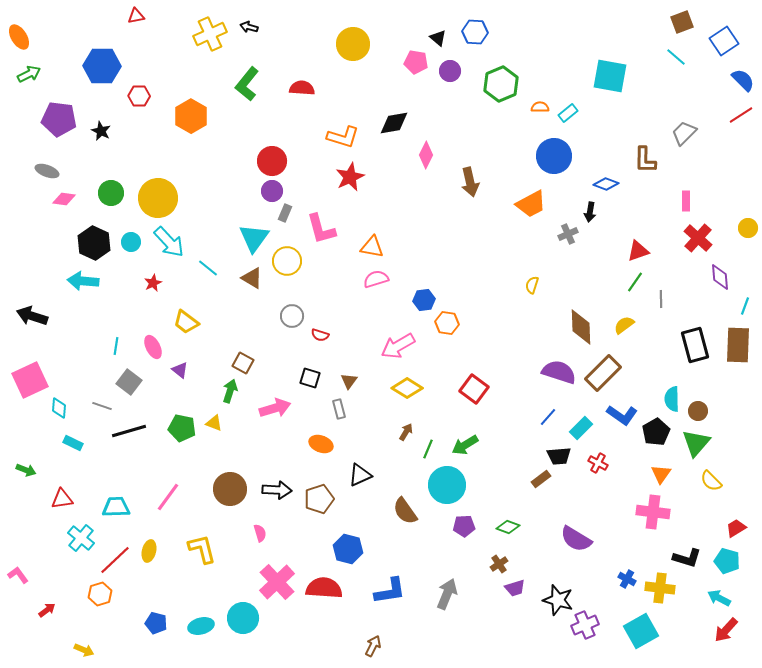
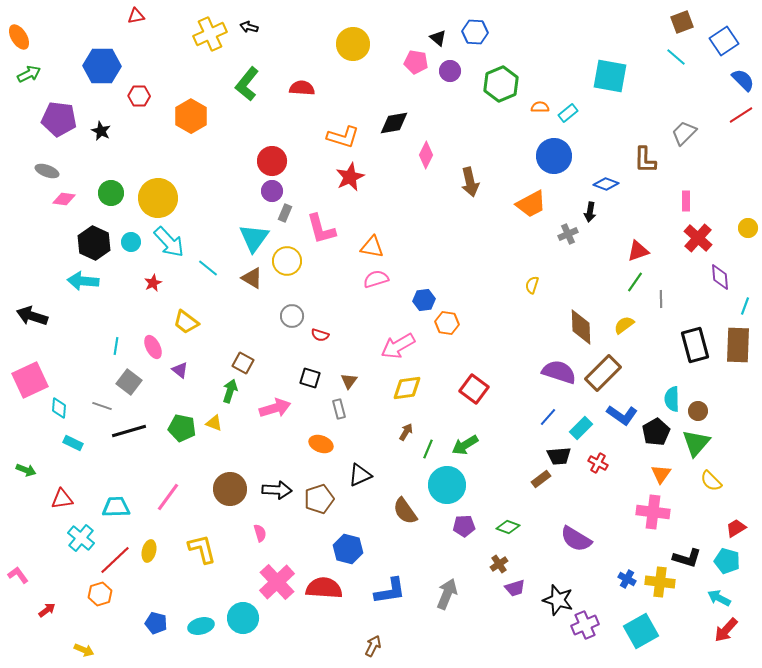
yellow diamond at (407, 388): rotated 40 degrees counterclockwise
yellow cross at (660, 588): moved 6 px up
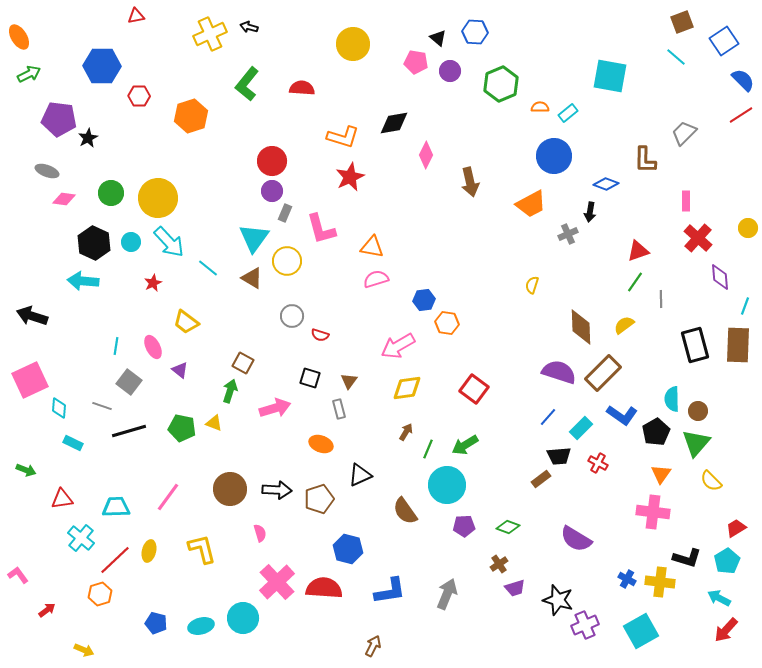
orange hexagon at (191, 116): rotated 12 degrees clockwise
black star at (101, 131): moved 13 px left, 7 px down; rotated 18 degrees clockwise
cyan pentagon at (727, 561): rotated 25 degrees clockwise
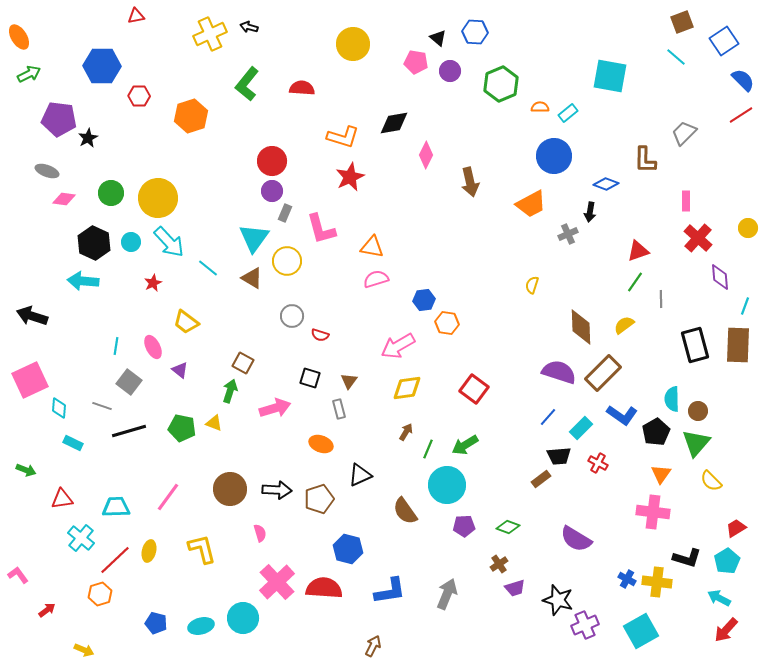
yellow cross at (660, 582): moved 3 px left
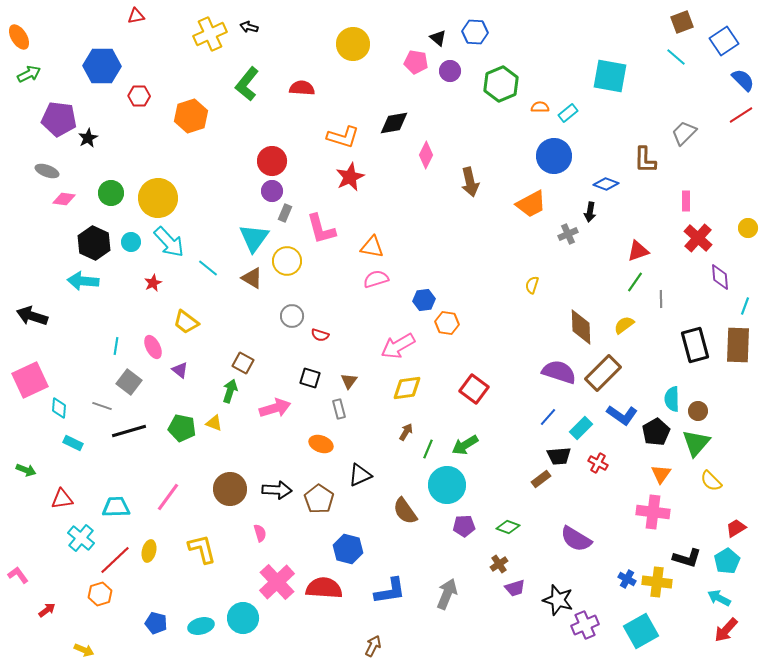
brown pentagon at (319, 499): rotated 20 degrees counterclockwise
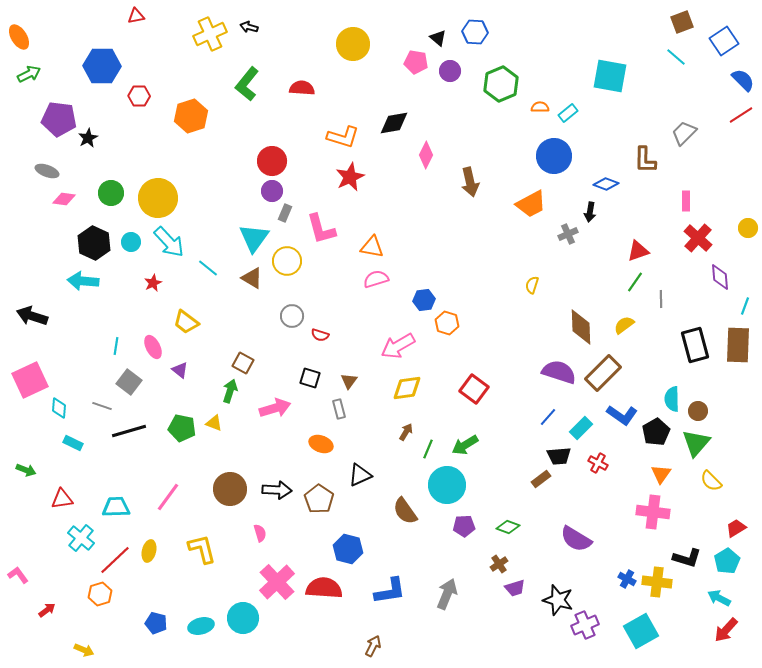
orange hexagon at (447, 323): rotated 10 degrees clockwise
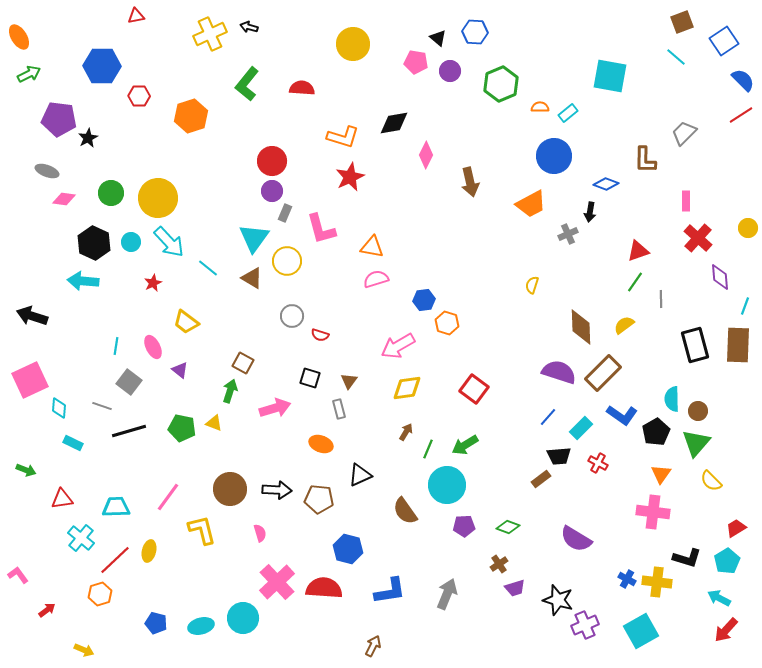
brown pentagon at (319, 499): rotated 28 degrees counterclockwise
yellow L-shape at (202, 549): moved 19 px up
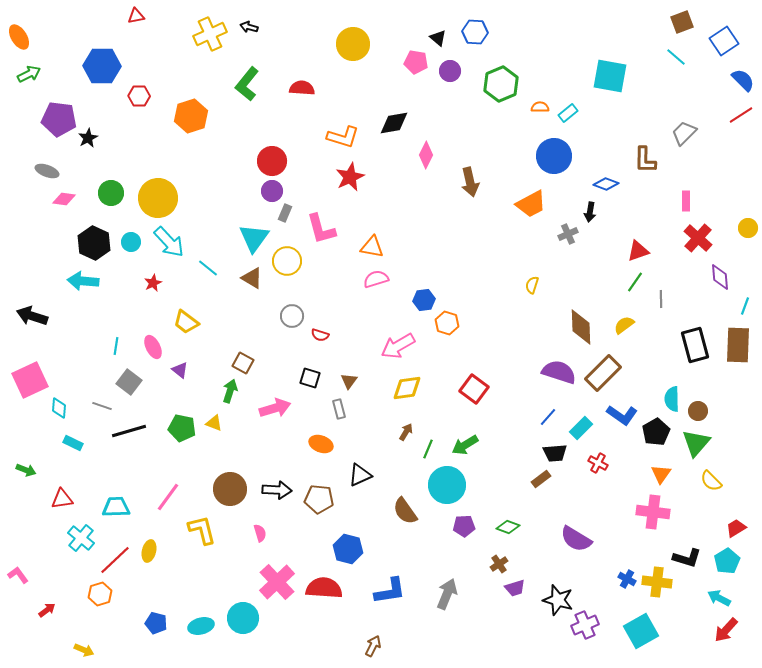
black trapezoid at (559, 456): moved 4 px left, 3 px up
